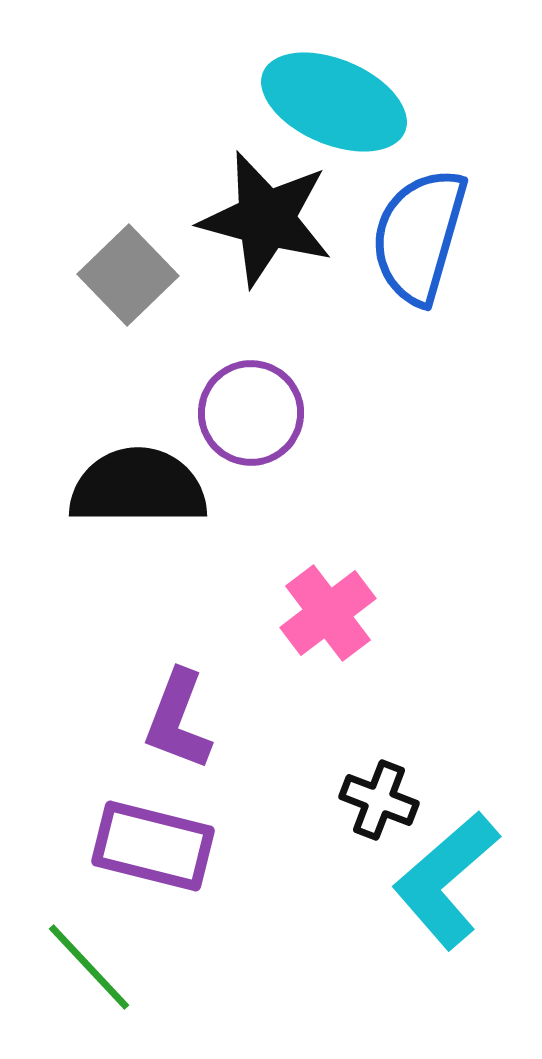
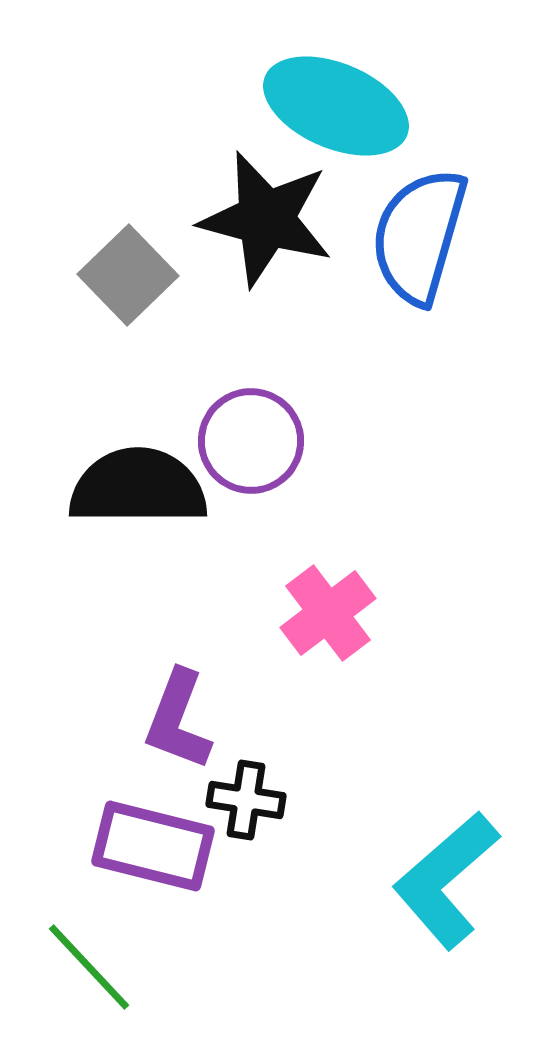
cyan ellipse: moved 2 px right, 4 px down
purple circle: moved 28 px down
black cross: moved 133 px left; rotated 12 degrees counterclockwise
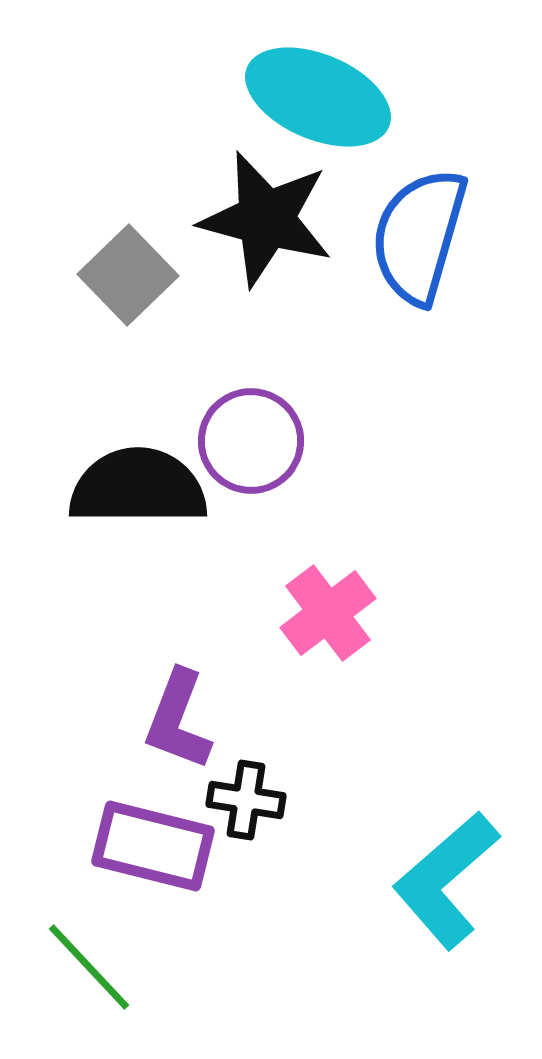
cyan ellipse: moved 18 px left, 9 px up
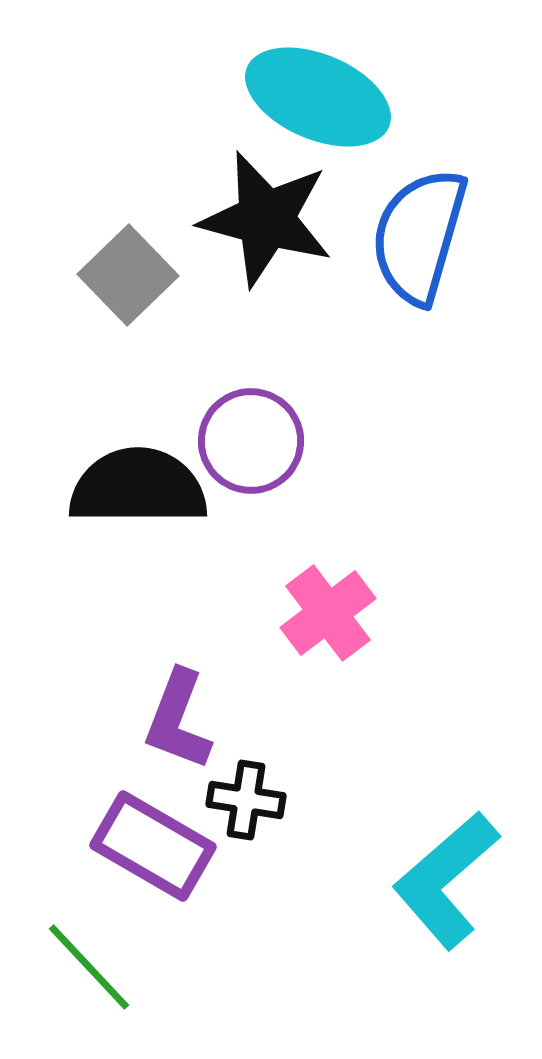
purple rectangle: rotated 16 degrees clockwise
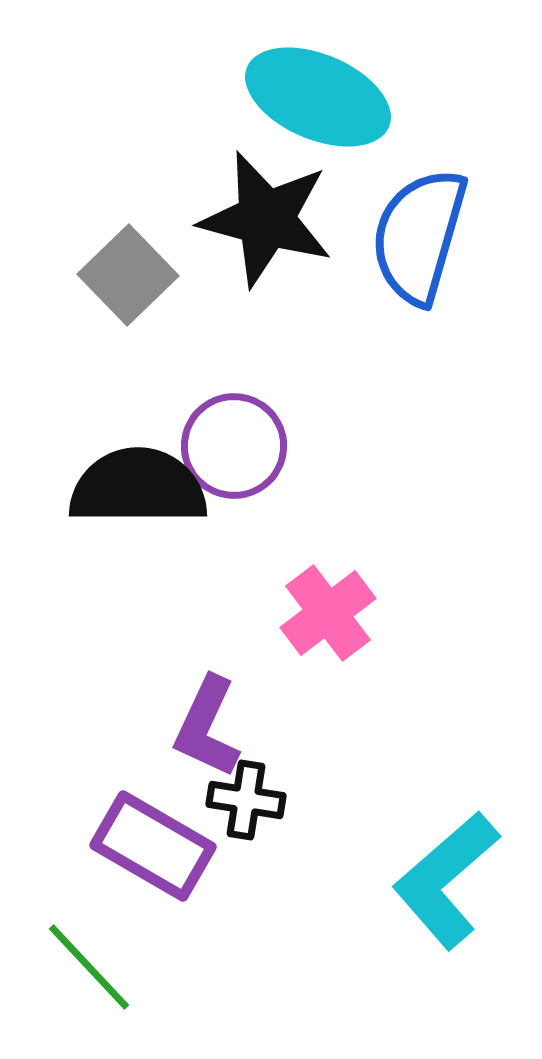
purple circle: moved 17 px left, 5 px down
purple L-shape: moved 29 px right, 7 px down; rotated 4 degrees clockwise
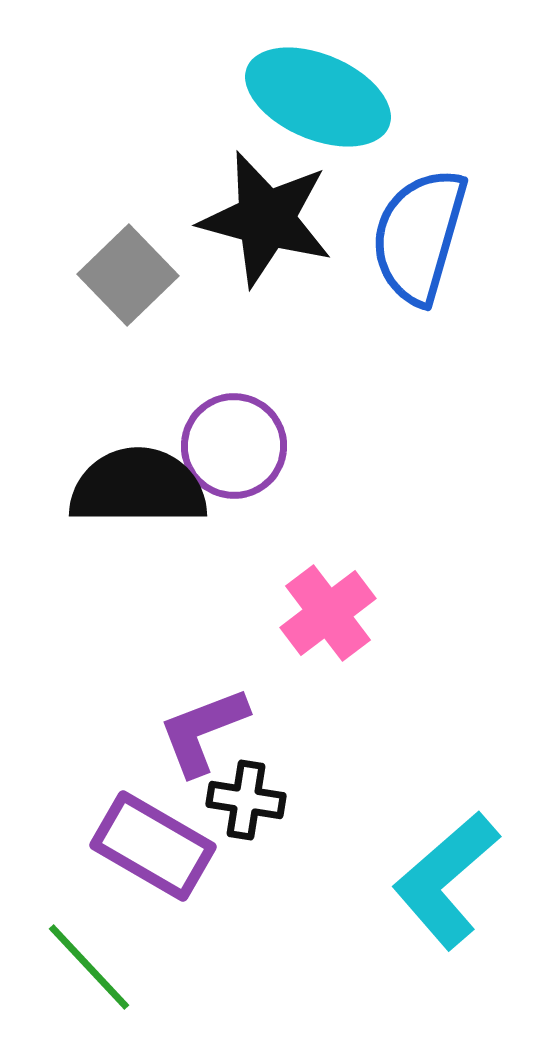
purple L-shape: moved 4 px left, 4 px down; rotated 44 degrees clockwise
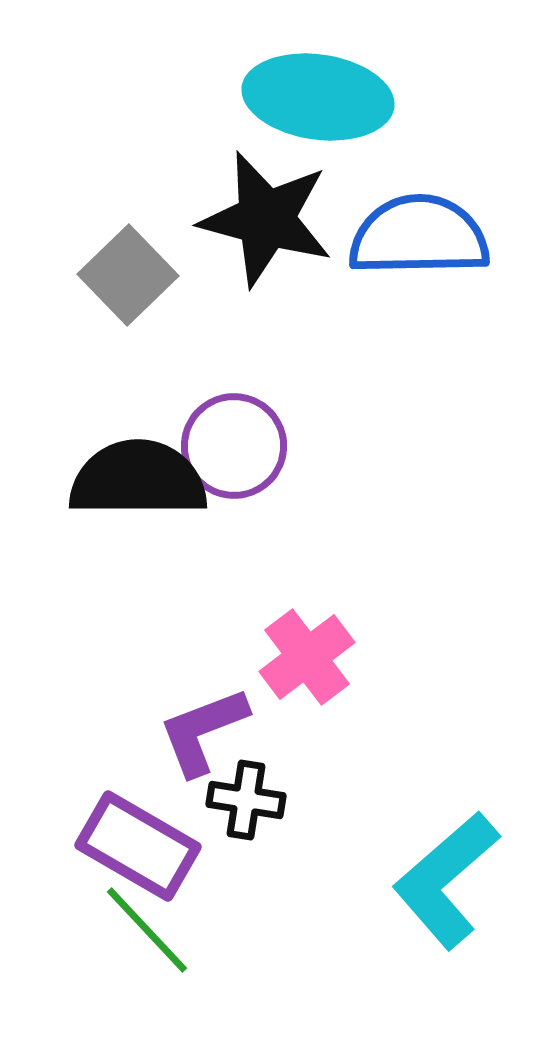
cyan ellipse: rotated 15 degrees counterclockwise
blue semicircle: rotated 73 degrees clockwise
black semicircle: moved 8 px up
pink cross: moved 21 px left, 44 px down
purple rectangle: moved 15 px left
green line: moved 58 px right, 37 px up
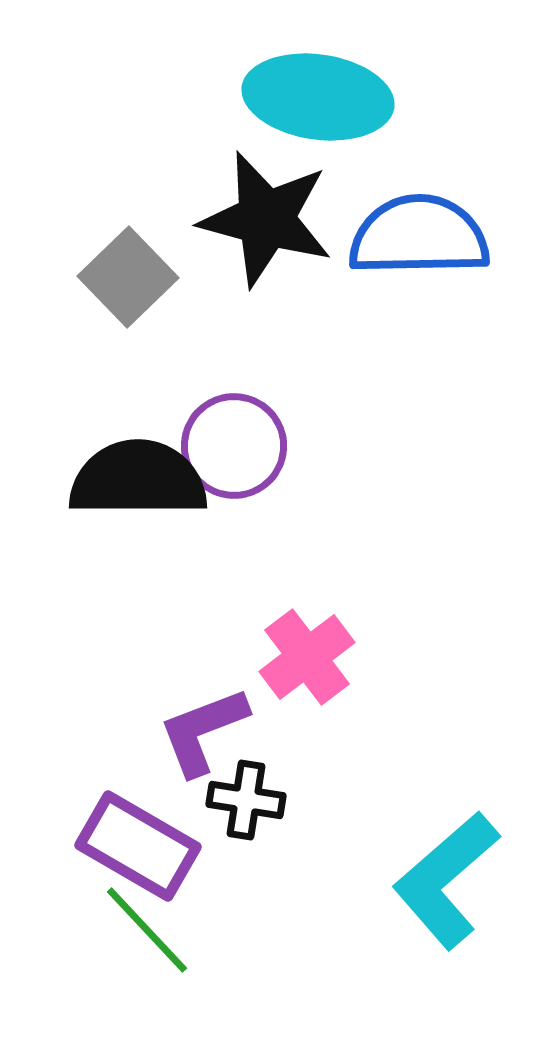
gray square: moved 2 px down
